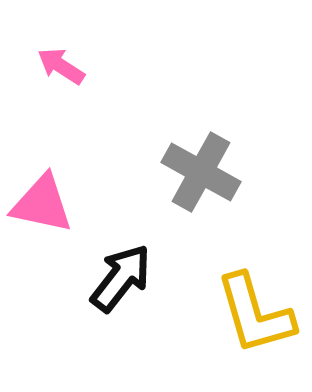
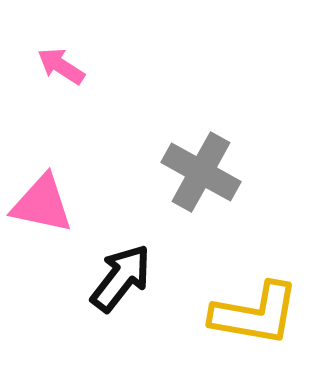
yellow L-shape: rotated 64 degrees counterclockwise
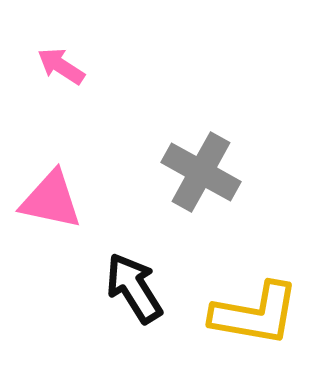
pink triangle: moved 9 px right, 4 px up
black arrow: moved 13 px right, 10 px down; rotated 70 degrees counterclockwise
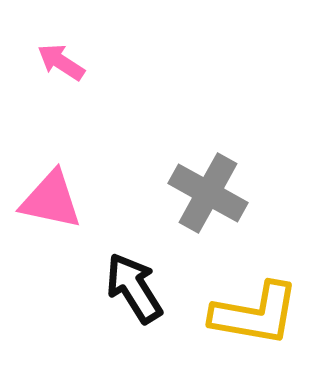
pink arrow: moved 4 px up
gray cross: moved 7 px right, 21 px down
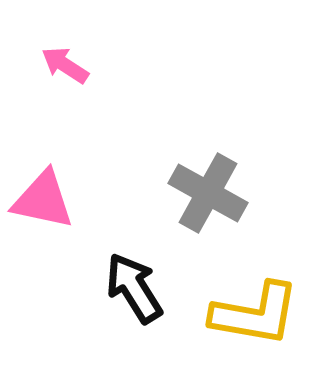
pink arrow: moved 4 px right, 3 px down
pink triangle: moved 8 px left
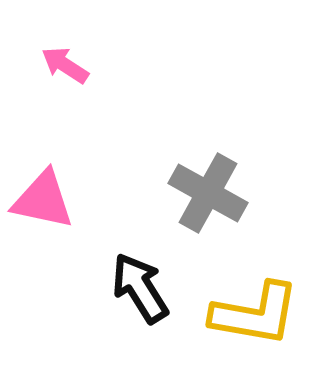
black arrow: moved 6 px right
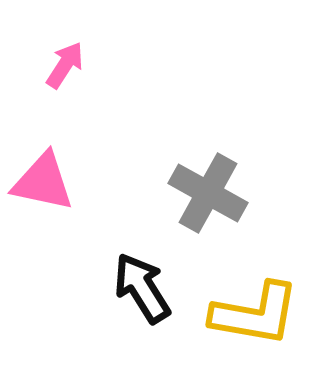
pink arrow: rotated 90 degrees clockwise
pink triangle: moved 18 px up
black arrow: moved 2 px right
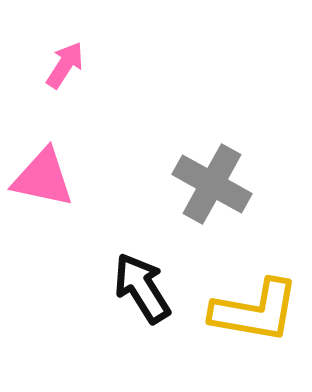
pink triangle: moved 4 px up
gray cross: moved 4 px right, 9 px up
yellow L-shape: moved 3 px up
